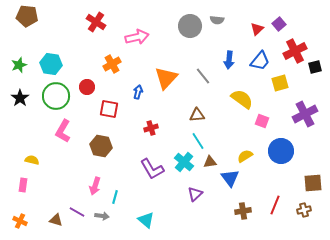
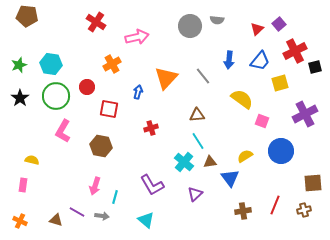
purple L-shape at (152, 169): moved 16 px down
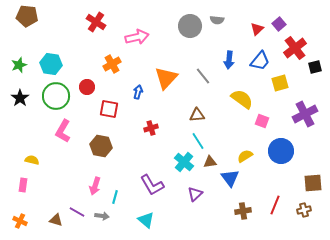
red cross at (295, 51): moved 3 px up; rotated 10 degrees counterclockwise
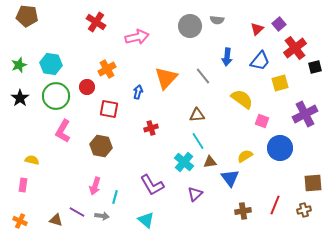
blue arrow at (229, 60): moved 2 px left, 3 px up
orange cross at (112, 64): moved 5 px left, 5 px down
blue circle at (281, 151): moved 1 px left, 3 px up
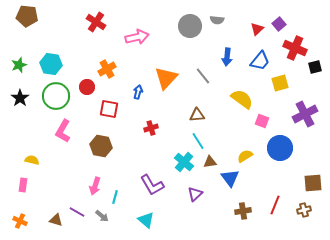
red cross at (295, 48): rotated 30 degrees counterclockwise
gray arrow at (102, 216): rotated 32 degrees clockwise
